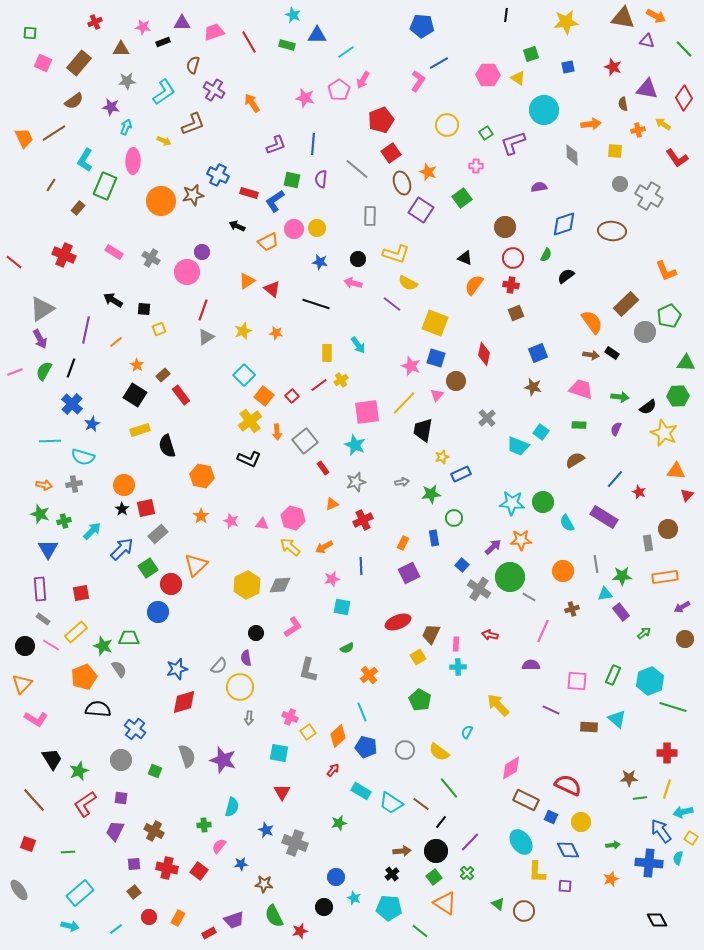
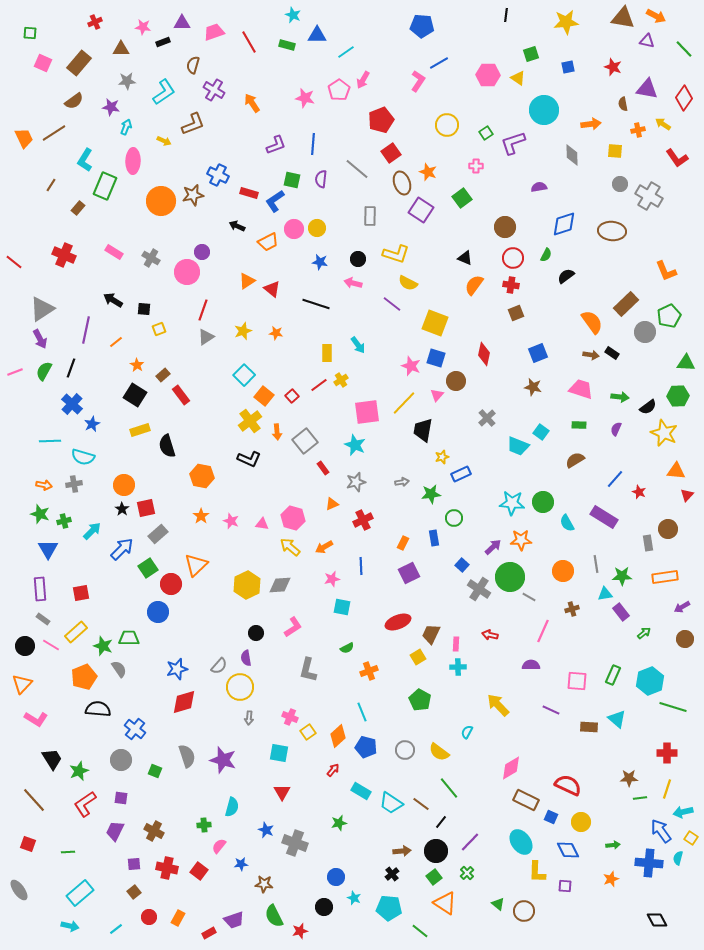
orange cross at (369, 675): moved 4 px up; rotated 18 degrees clockwise
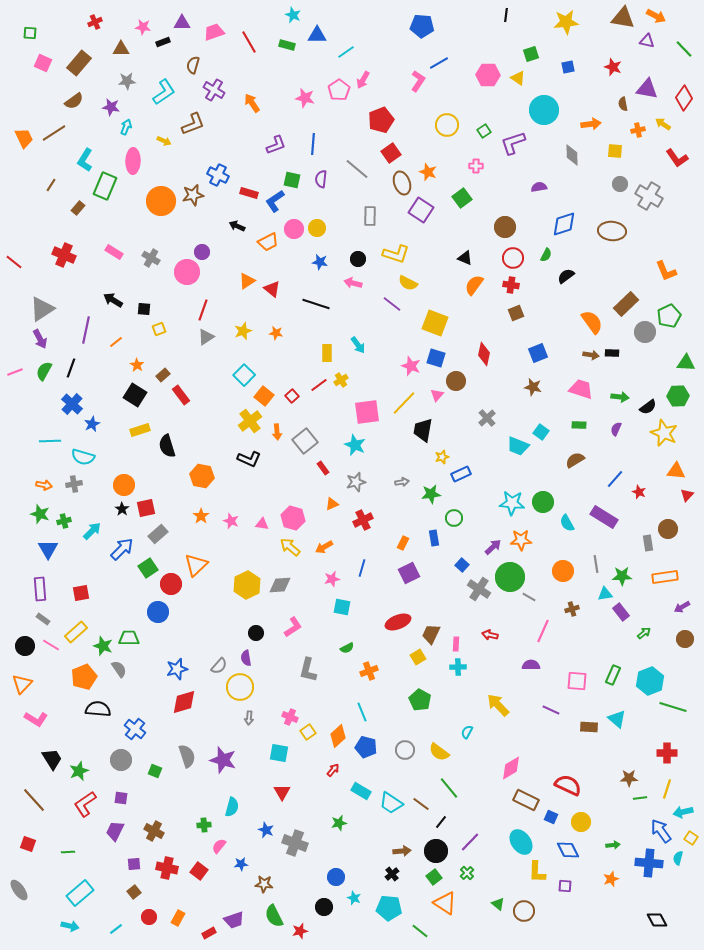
green square at (486, 133): moved 2 px left, 2 px up
black rectangle at (612, 353): rotated 32 degrees counterclockwise
blue line at (361, 566): moved 1 px right, 2 px down; rotated 18 degrees clockwise
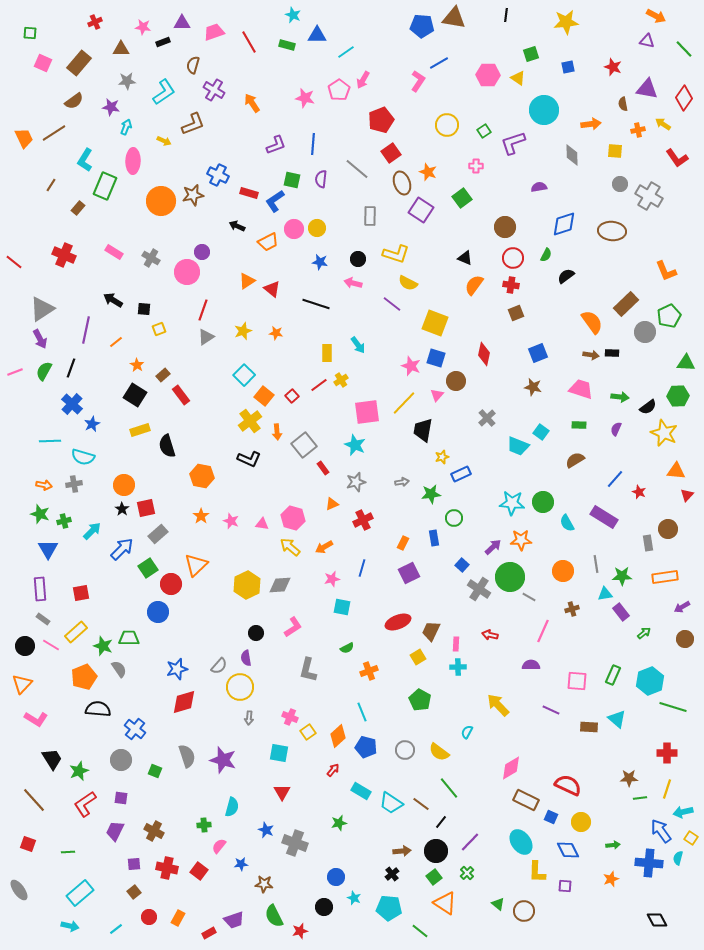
brown triangle at (623, 18): moved 169 px left
gray square at (305, 441): moved 1 px left, 4 px down
brown trapezoid at (431, 634): moved 3 px up
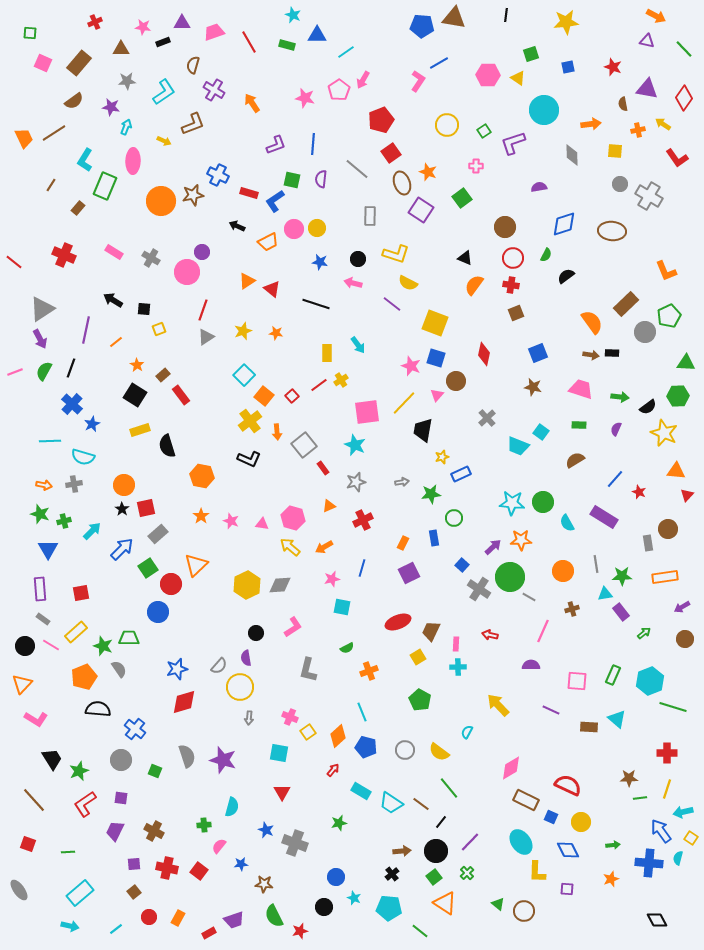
orange triangle at (332, 504): moved 3 px left, 2 px down
purple square at (565, 886): moved 2 px right, 3 px down
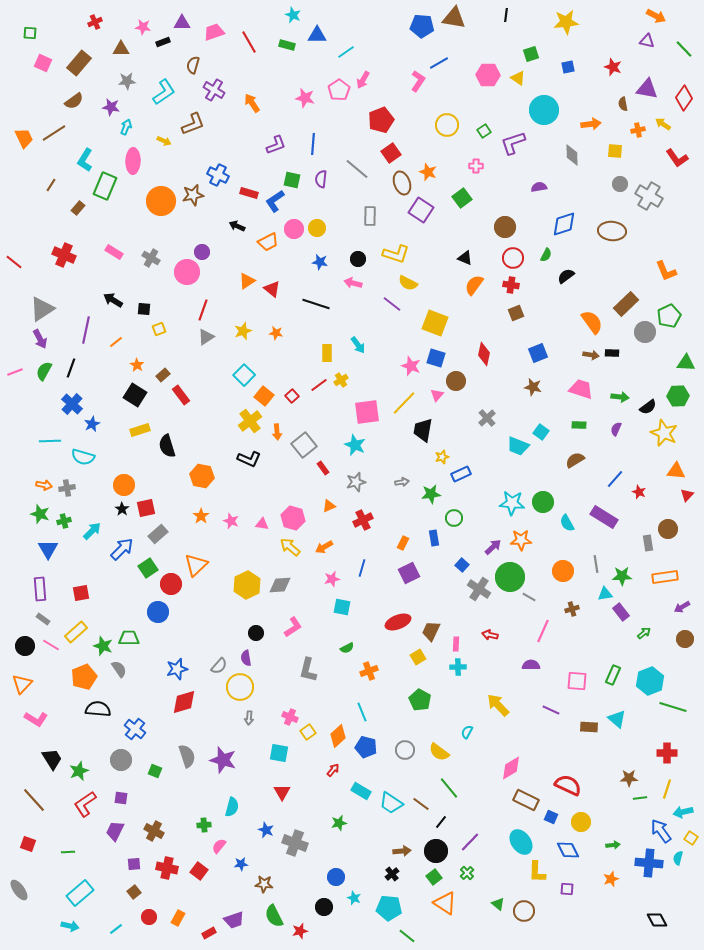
gray cross at (74, 484): moved 7 px left, 4 px down
green line at (420, 931): moved 13 px left, 5 px down
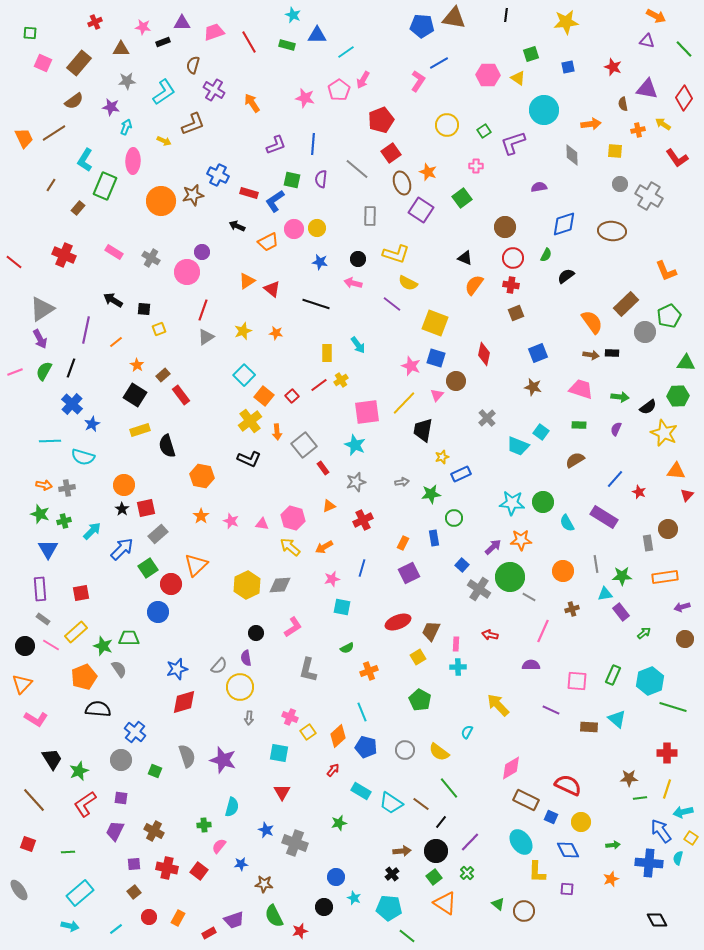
purple arrow at (682, 607): rotated 14 degrees clockwise
blue cross at (135, 729): moved 3 px down
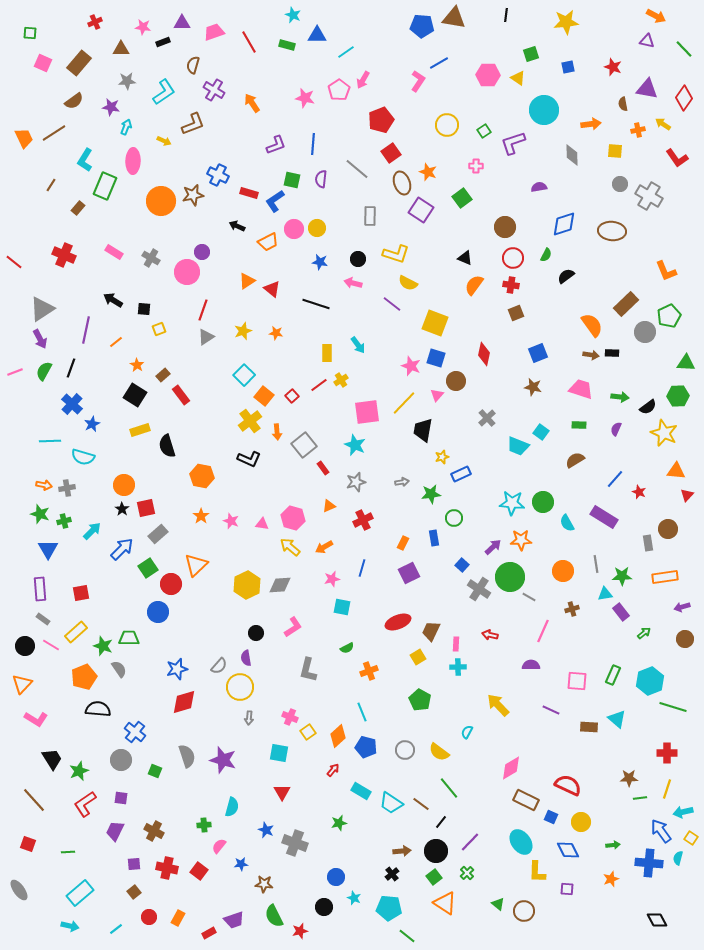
orange semicircle at (592, 322): moved 3 px down
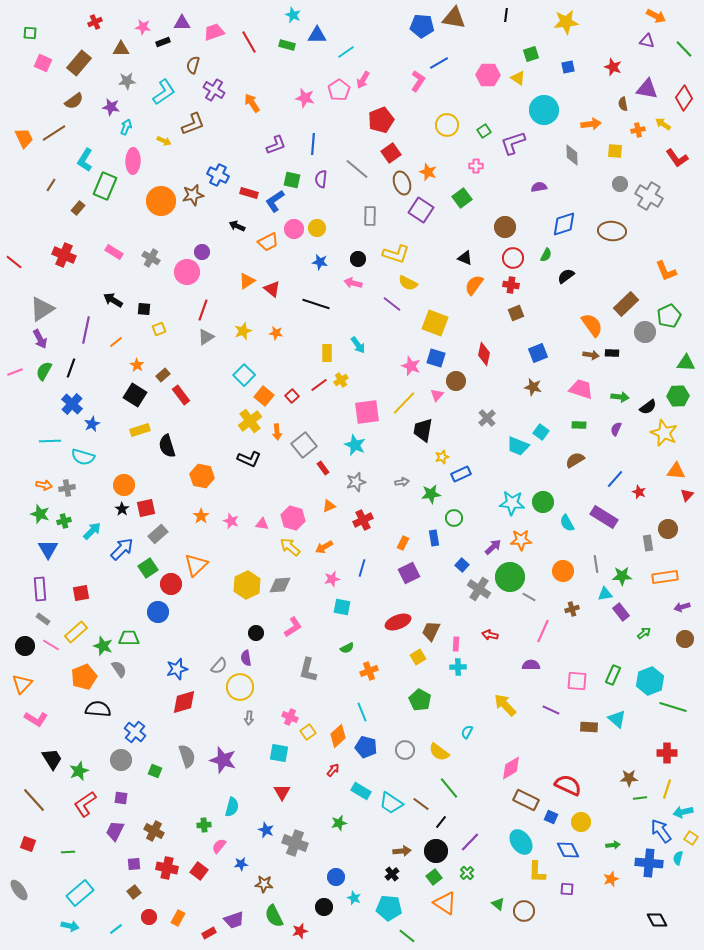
yellow arrow at (498, 705): moved 7 px right
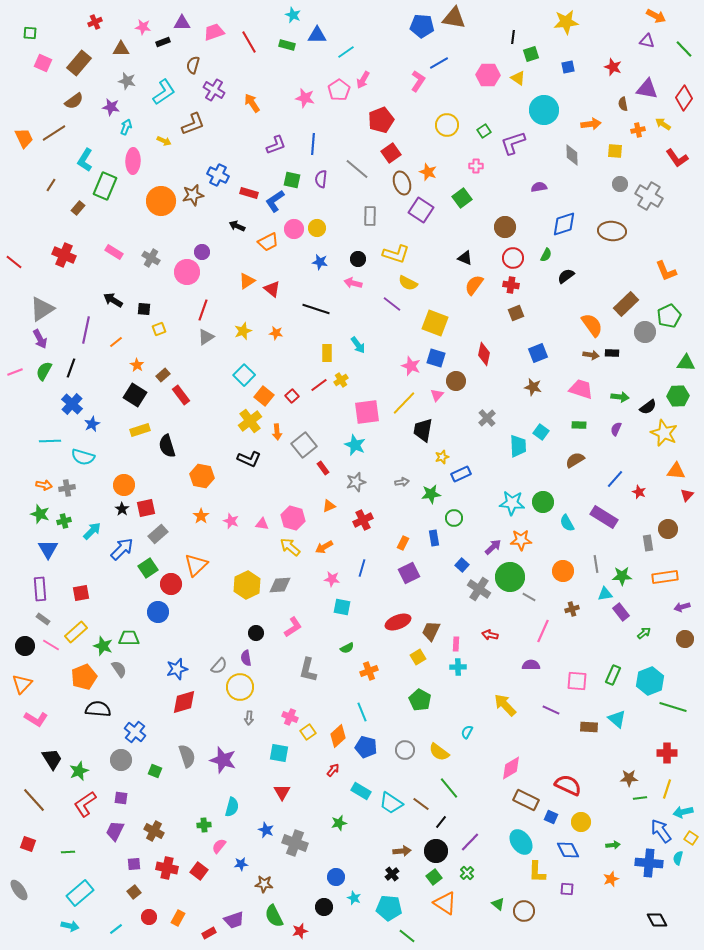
black line at (506, 15): moved 7 px right, 22 px down
gray star at (127, 81): rotated 18 degrees clockwise
black line at (316, 304): moved 5 px down
cyan trapezoid at (518, 446): rotated 115 degrees counterclockwise
pink star at (332, 579): rotated 21 degrees clockwise
